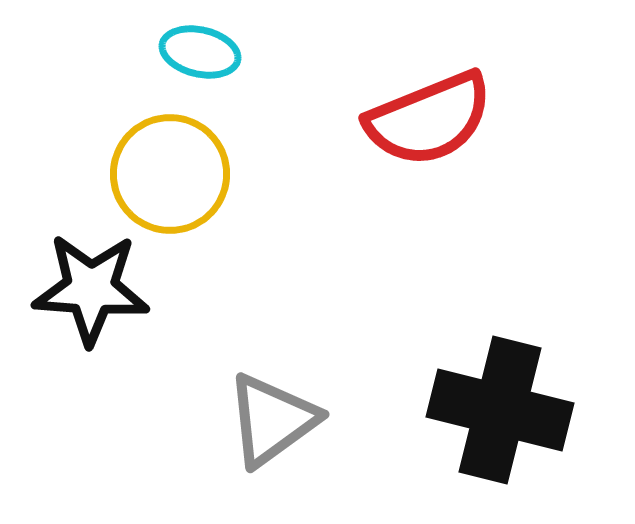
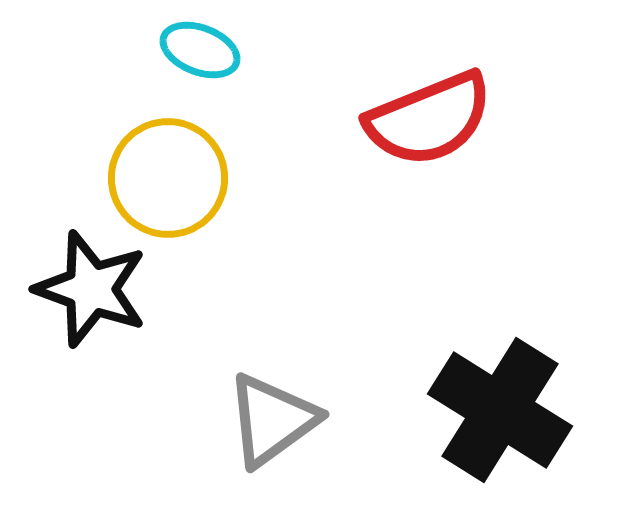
cyan ellipse: moved 2 px up; rotated 8 degrees clockwise
yellow circle: moved 2 px left, 4 px down
black star: rotated 16 degrees clockwise
black cross: rotated 18 degrees clockwise
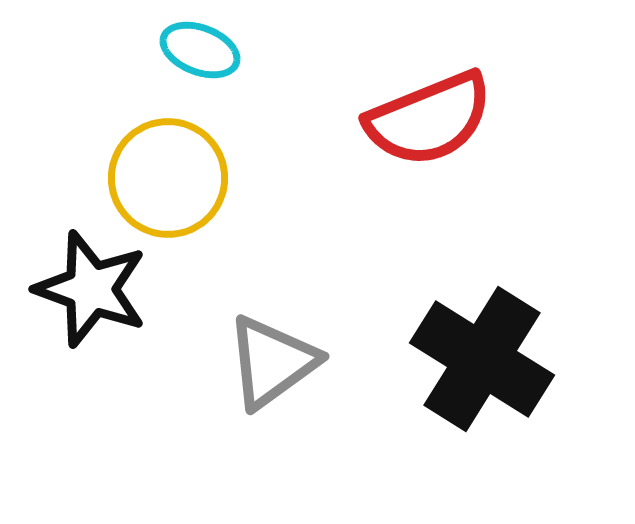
black cross: moved 18 px left, 51 px up
gray triangle: moved 58 px up
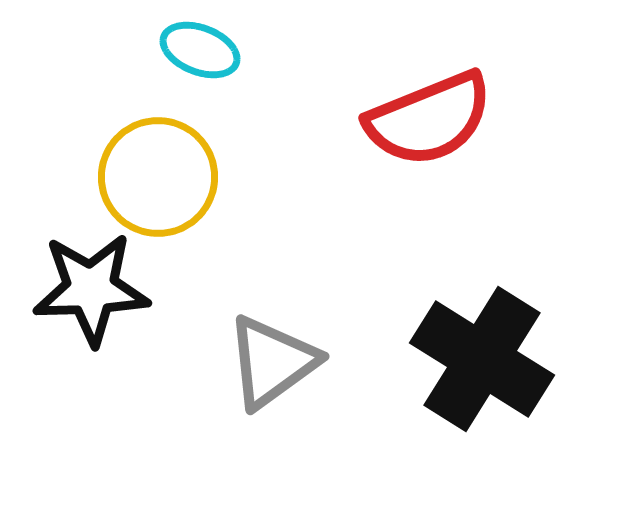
yellow circle: moved 10 px left, 1 px up
black star: rotated 22 degrees counterclockwise
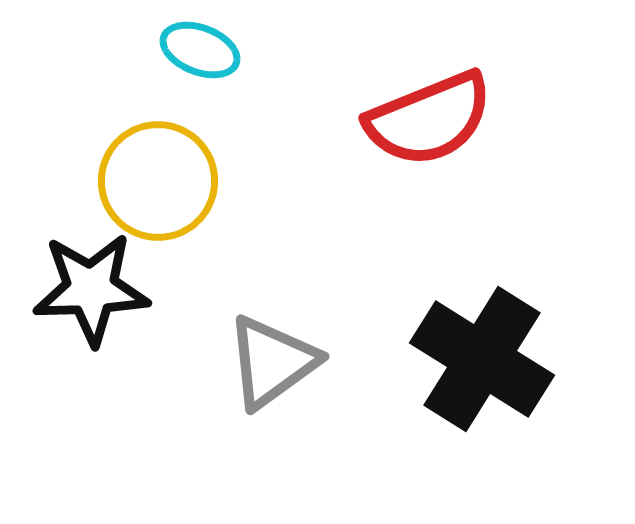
yellow circle: moved 4 px down
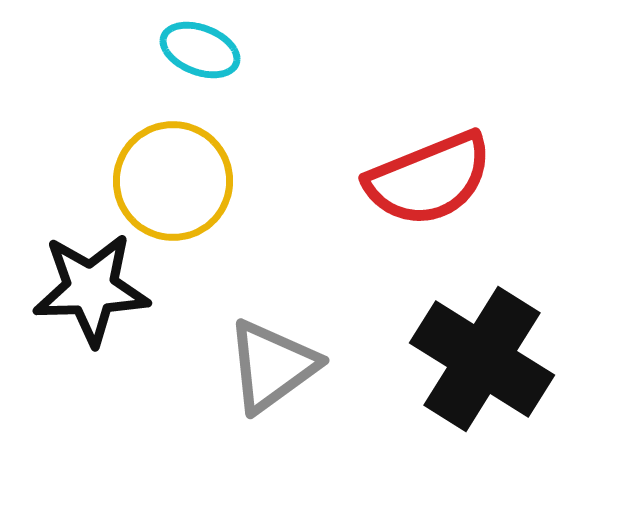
red semicircle: moved 60 px down
yellow circle: moved 15 px right
gray triangle: moved 4 px down
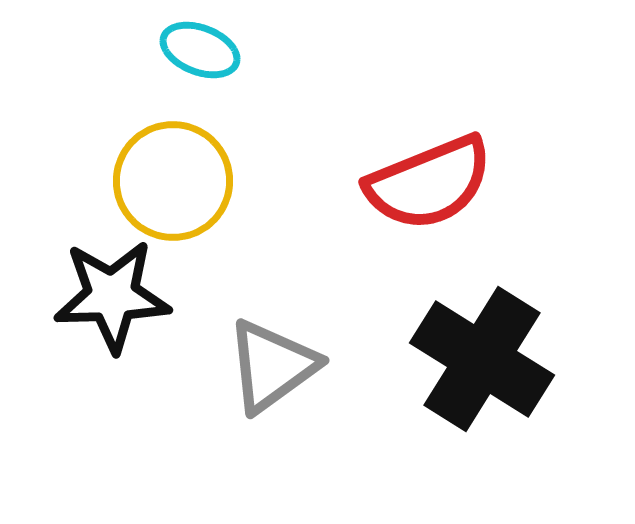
red semicircle: moved 4 px down
black star: moved 21 px right, 7 px down
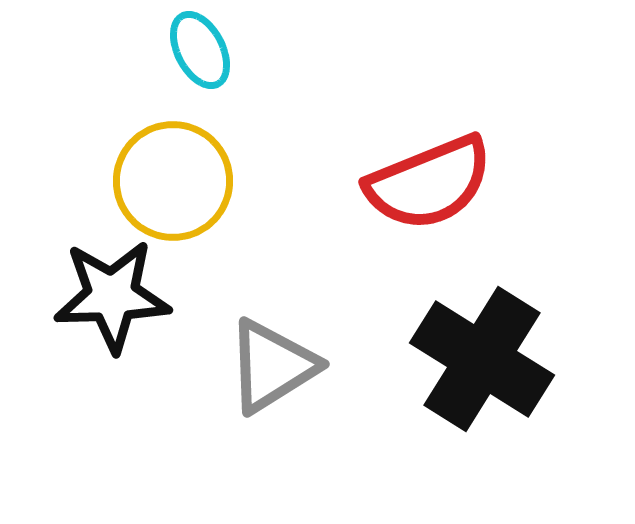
cyan ellipse: rotated 42 degrees clockwise
gray triangle: rotated 4 degrees clockwise
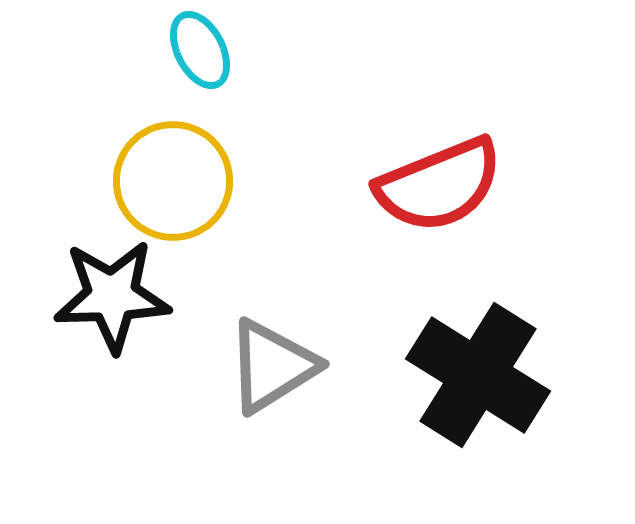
red semicircle: moved 10 px right, 2 px down
black cross: moved 4 px left, 16 px down
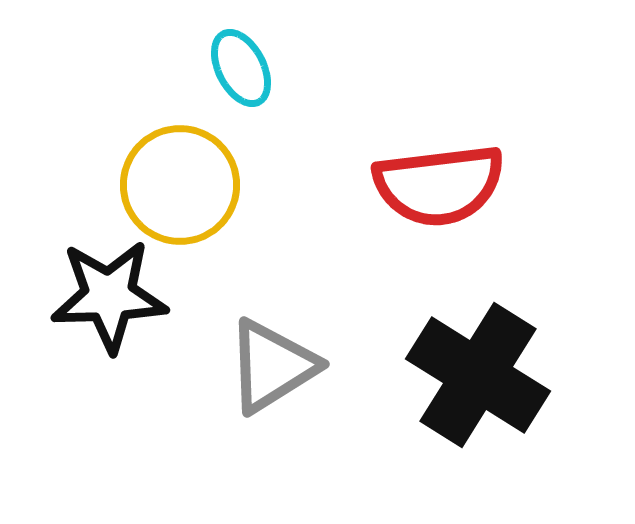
cyan ellipse: moved 41 px right, 18 px down
yellow circle: moved 7 px right, 4 px down
red semicircle: rotated 15 degrees clockwise
black star: moved 3 px left
